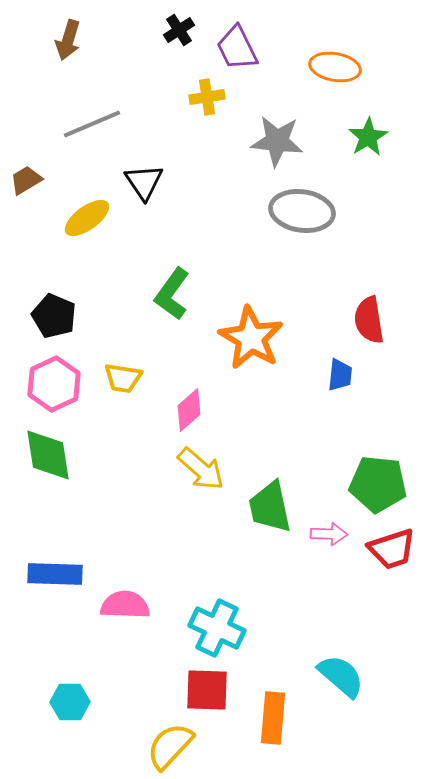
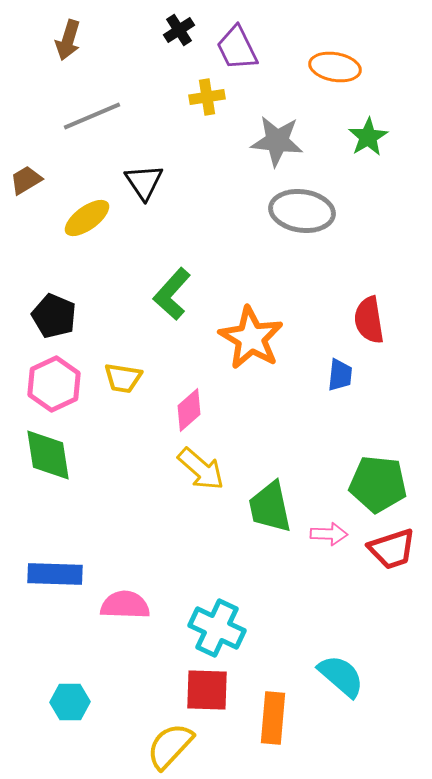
gray line: moved 8 px up
green L-shape: rotated 6 degrees clockwise
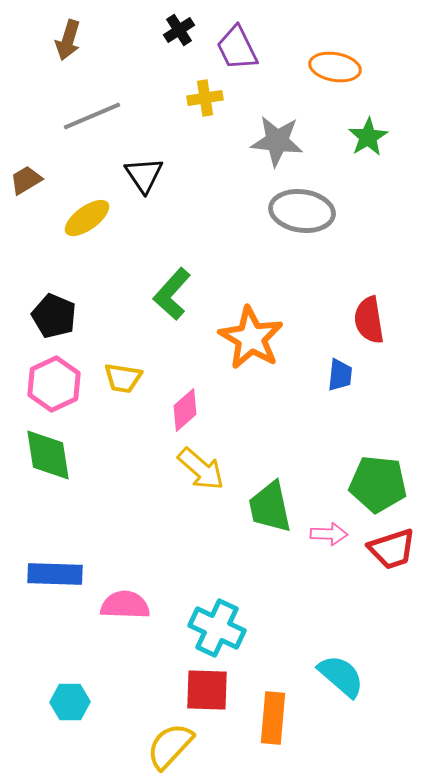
yellow cross: moved 2 px left, 1 px down
black triangle: moved 7 px up
pink diamond: moved 4 px left
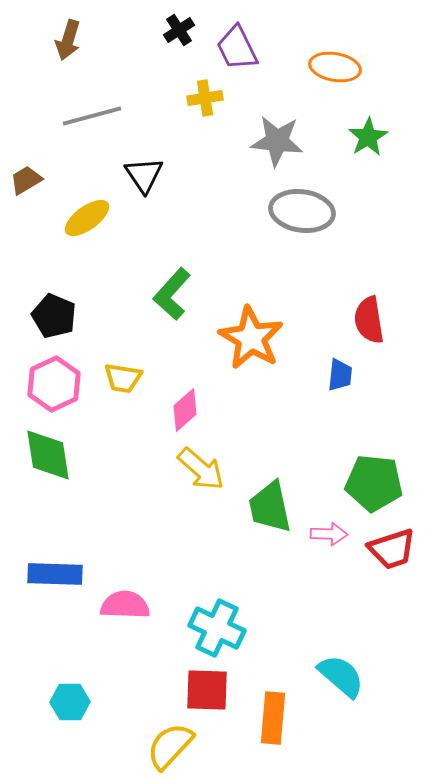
gray line: rotated 8 degrees clockwise
green pentagon: moved 4 px left, 1 px up
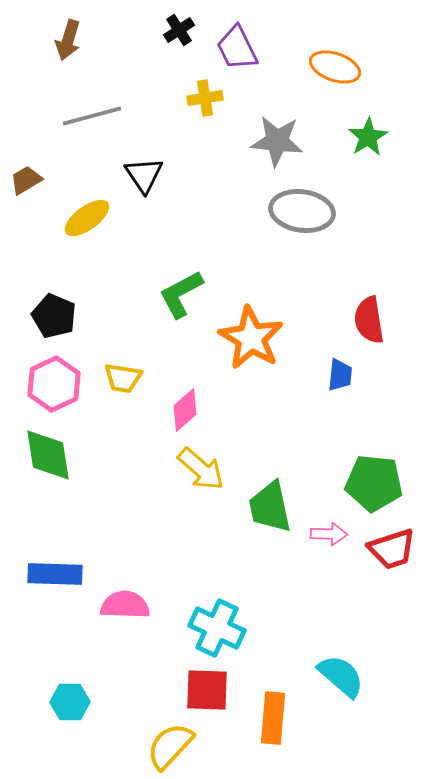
orange ellipse: rotated 9 degrees clockwise
green L-shape: moved 9 px right; rotated 20 degrees clockwise
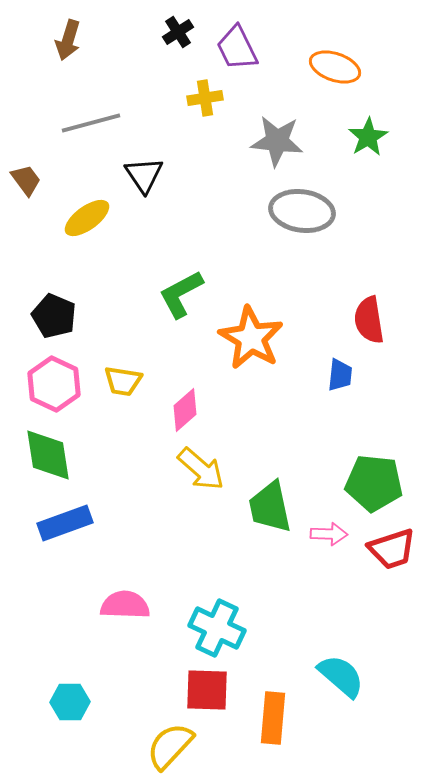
black cross: moved 1 px left, 2 px down
gray line: moved 1 px left, 7 px down
brown trapezoid: rotated 84 degrees clockwise
yellow trapezoid: moved 3 px down
pink hexagon: rotated 10 degrees counterclockwise
blue rectangle: moved 10 px right, 51 px up; rotated 22 degrees counterclockwise
